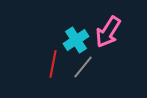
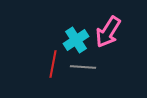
gray line: rotated 55 degrees clockwise
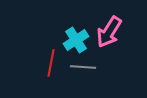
pink arrow: moved 1 px right
red line: moved 2 px left, 1 px up
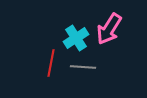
pink arrow: moved 3 px up
cyan cross: moved 2 px up
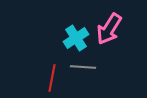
red line: moved 1 px right, 15 px down
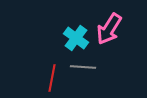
cyan cross: rotated 20 degrees counterclockwise
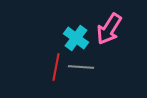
gray line: moved 2 px left
red line: moved 4 px right, 11 px up
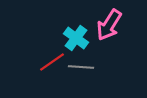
pink arrow: moved 4 px up
red line: moved 4 px left, 5 px up; rotated 44 degrees clockwise
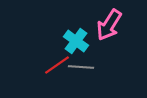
cyan cross: moved 3 px down
red line: moved 5 px right, 3 px down
